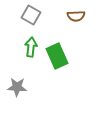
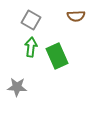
gray square: moved 5 px down
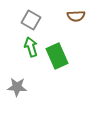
green arrow: rotated 24 degrees counterclockwise
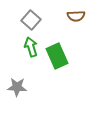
gray square: rotated 12 degrees clockwise
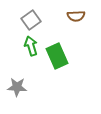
gray square: rotated 12 degrees clockwise
green arrow: moved 1 px up
